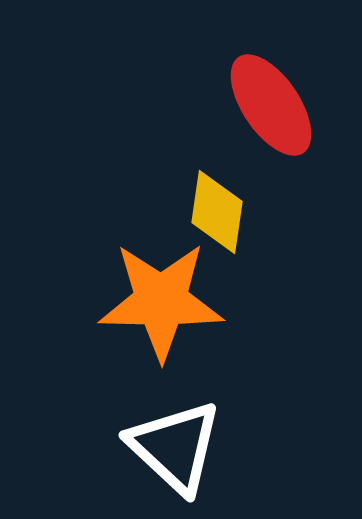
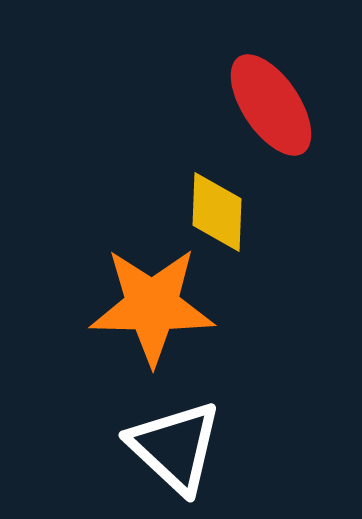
yellow diamond: rotated 6 degrees counterclockwise
orange star: moved 9 px left, 5 px down
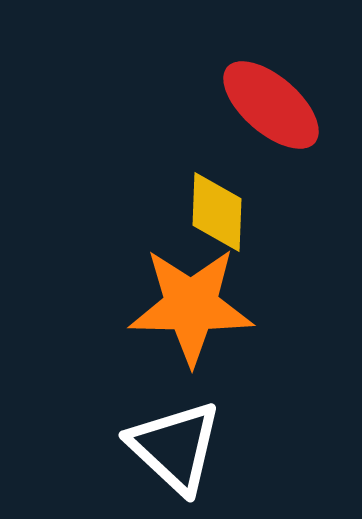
red ellipse: rotated 15 degrees counterclockwise
orange star: moved 39 px right
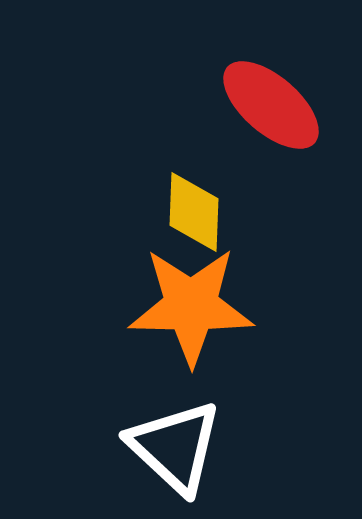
yellow diamond: moved 23 px left
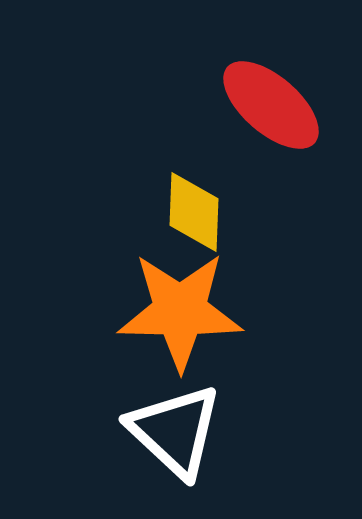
orange star: moved 11 px left, 5 px down
white triangle: moved 16 px up
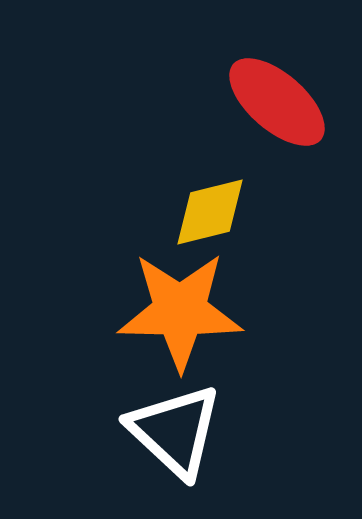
red ellipse: moved 6 px right, 3 px up
yellow diamond: moved 16 px right; rotated 74 degrees clockwise
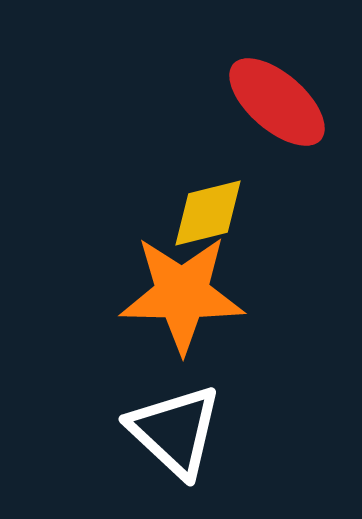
yellow diamond: moved 2 px left, 1 px down
orange star: moved 2 px right, 17 px up
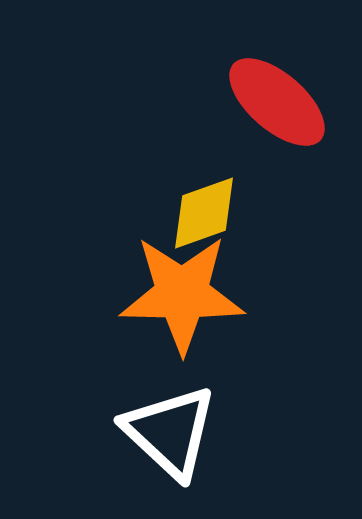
yellow diamond: moved 4 px left; rotated 6 degrees counterclockwise
white triangle: moved 5 px left, 1 px down
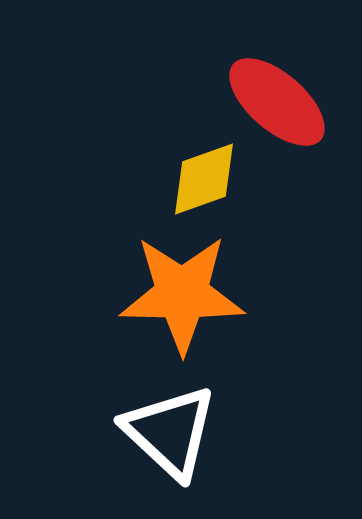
yellow diamond: moved 34 px up
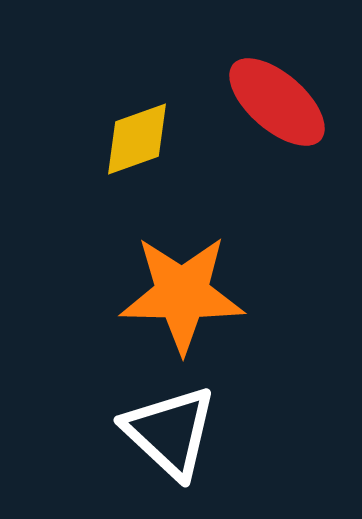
yellow diamond: moved 67 px left, 40 px up
